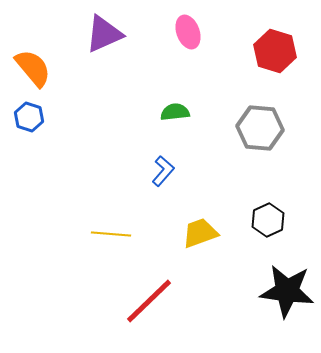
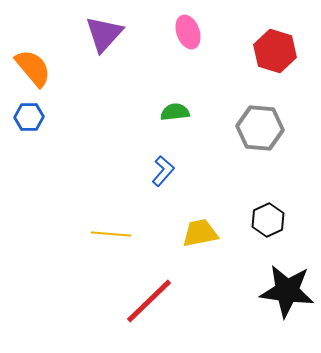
purple triangle: rotated 24 degrees counterclockwise
blue hexagon: rotated 20 degrees counterclockwise
yellow trapezoid: rotated 9 degrees clockwise
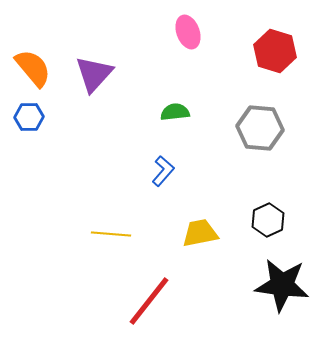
purple triangle: moved 10 px left, 40 px down
black star: moved 5 px left, 6 px up
red line: rotated 8 degrees counterclockwise
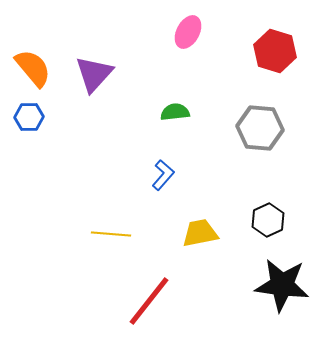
pink ellipse: rotated 48 degrees clockwise
blue L-shape: moved 4 px down
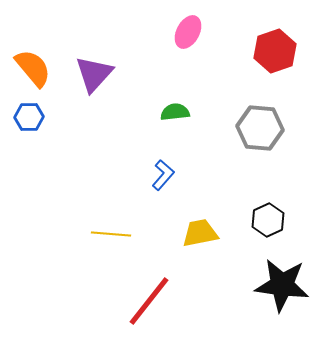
red hexagon: rotated 24 degrees clockwise
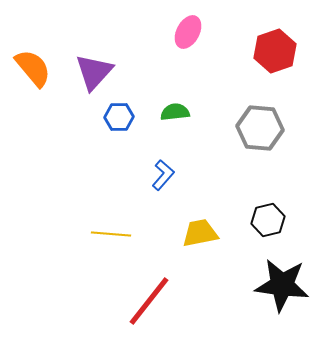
purple triangle: moved 2 px up
blue hexagon: moved 90 px right
black hexagon: rotated 12 degrees clockwise
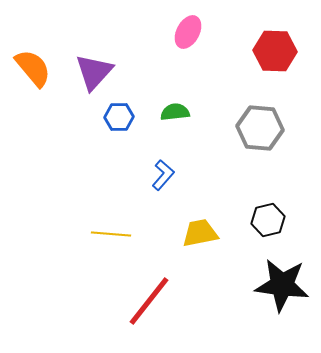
red hexagon: rotated 21 degrees clockwise
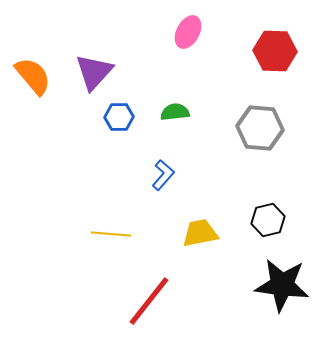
orange semicircle: moved 8 px down
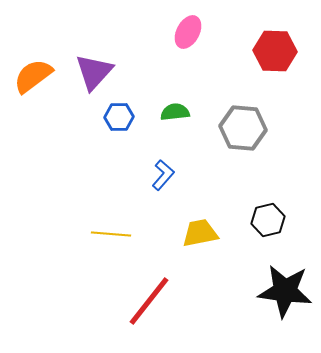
orange semicircle: rotated 87 degrees counterclockwise
gray hexagon: moved 17 px left
black star: moved 3 px right, 6 px down
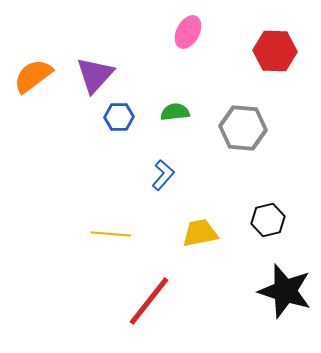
purple triangle: moved 1 px right, 3 px down
black star: rotated 10 degrees clockwise
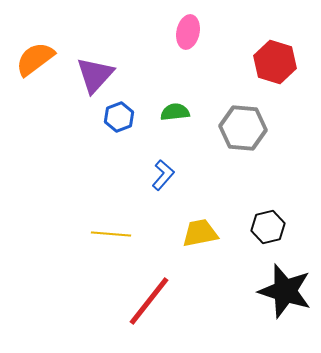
pink ellipse: rotated 16 degrees counterclockwise
red hexagon: moved 11 px down; rotated 15 degrees clockwise
orange semicircle: moved 2 px right, 17 px up
blue hexagon: rotated 20 degrees counterclockwise
black hexagon: moved 7 px down
